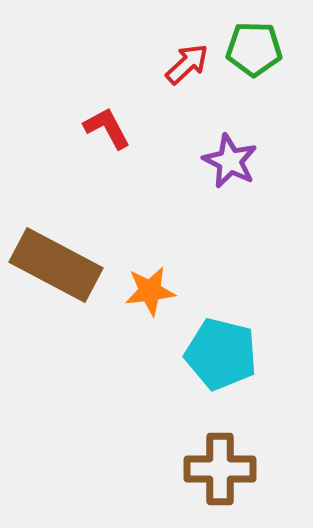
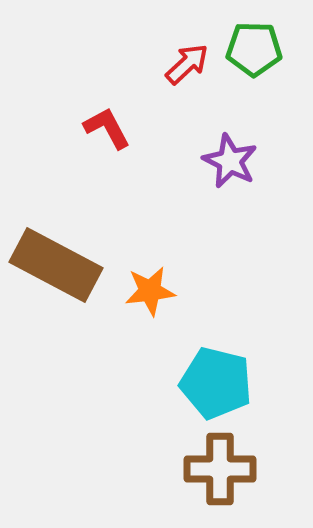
cyan pentagon: moved 5 px left, 29 px down
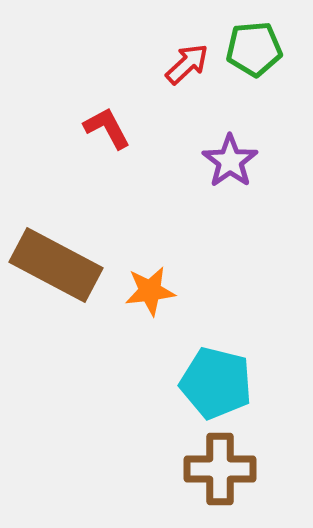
green pentagon: rotated 6 degrees counterclockwise
purple star: rotated 10 degrees clockwise
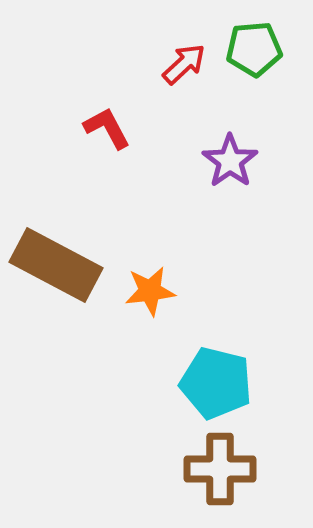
red arrow: moved 3 px left
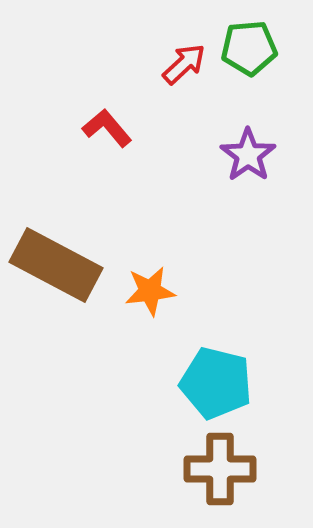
green pentagon: moved 5 px left, 1 px up
red L-shape: rotated 12 degrees counterclockwise
purple star: moved 18 px right, 6 px up
